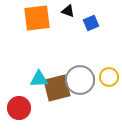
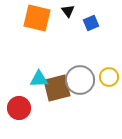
black triangle: rotated 32 degrees clockwise
orange square: rotated 20 degrees clockwise
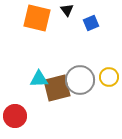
black triangle: moved 1 px left, 1 px up
red circle: moved 4 px left, 8 px down
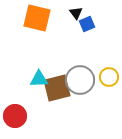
black triangle: moved 9 px right, 3 px down
blue square: moved 4 px left, 1 px down
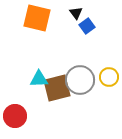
blue square: moved 2 px down; rotated 14 degrees counterclockwise
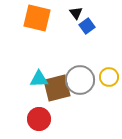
red circle: moved 24 px right, 3 px down
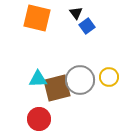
cyan triangle: moved 1 px left
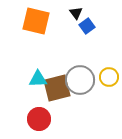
orange square: moved 1 px left, 3 px down
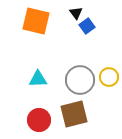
brown square: moved 17 px right, 26 px down
red circle: moved 1 px down
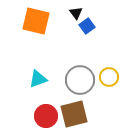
cyan triangle: rotated 18 degrees counterclockwise
red circle: moved 7 px right, 4 px up
